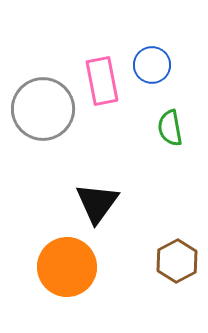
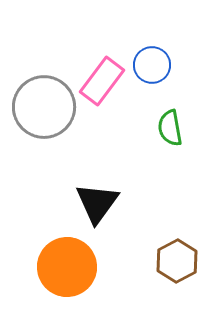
pink rectangle: rotated 48 degrees clockwise
gray circle: moved 1 px right, 2 px up
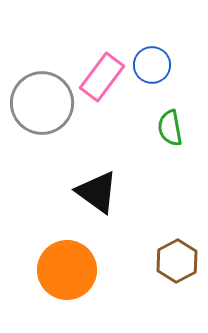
pink rectangle: moved 4 px up
gray circle: moved 2 px left, 4 px up
black triangle: moved 11 px up; rotated 30 degrees counterclockwise
orange circle: moved 3 px down
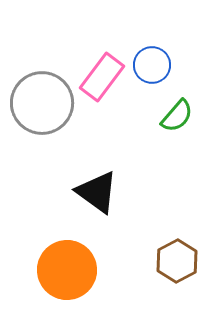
green semicircle: moved 7 px right, 12 px up; rotated 129 degrees counterclockwise
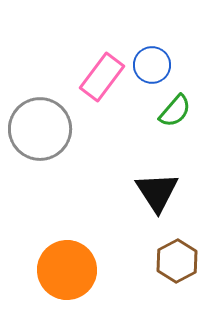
gray circle: moved 2 px left, 26 px down
green semicircle: moved 2 px left, 5 px up
black triangle: moved 60 px right; rotated 21 degrees clockwise
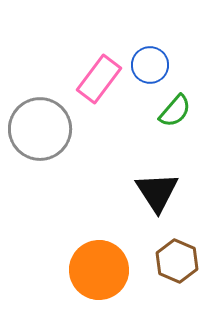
blue circle: moved 2 px left
pink rectangle: moved 3 px left, 2 px down
brown hexagon: rotated 9 degrees counterclockwise
orange circle: moved 32 px right
